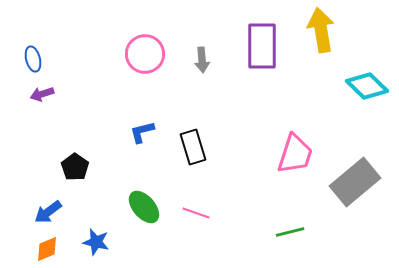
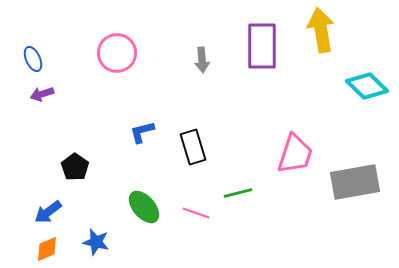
pink circle: moved 28 px left, 1 px up
blue ellipse: rotated 10 degrees counterclockwise
gray rectangle: rotated 30 degrees clockwise
green line: moved 52 px left, 39 px up
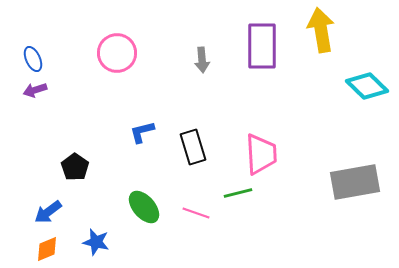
purple arrow: moved 7 px left, 4 px up
pink trapezoid: moved 34 px left; rotated 21 degrees counterclockwise
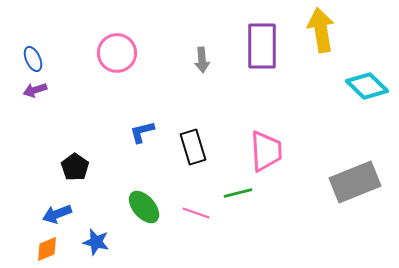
pink trapezoid: moved 5 px right, 3 px up
gray rectangle: rotated 12 degrees counterclockwise
blue arrow: moved 9 px right, 2 px down; rotated 16 degrees clockwise
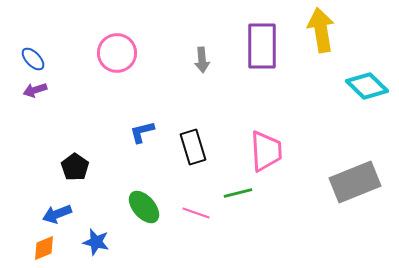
blue ellipse: rotated 20 degrees counterclockwise
orange diamond: moved 3 px left, 1 px up
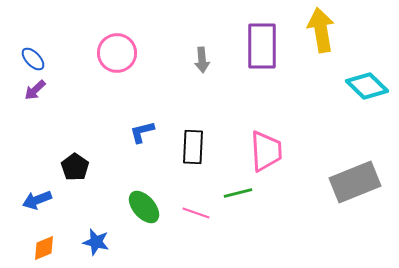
purple arrow: rotated 25 degrees counterclockwise
black rectangle: rotated 20 degrees clockwise
blue arrow: moved 20 px left, 14 px up
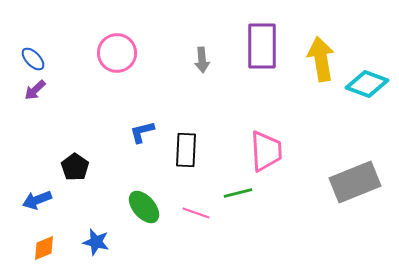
yellow arrow: moved 29 px down
cyan diamond: moved 2 px up; rotated 24 degrees counterclockwise
black rectangle: moved 7 px left, 3 px down
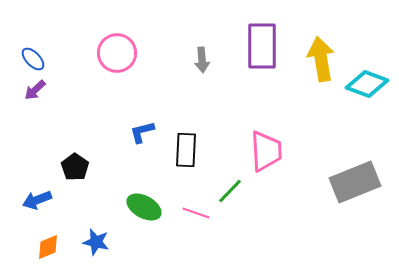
green line: moved 8 px left, 2 px up; rotated 32 degrees counterclockwise
green ellipse: rotated 20 degrees counterclockwise
orange diamond: moved 4 px right, 1 px up
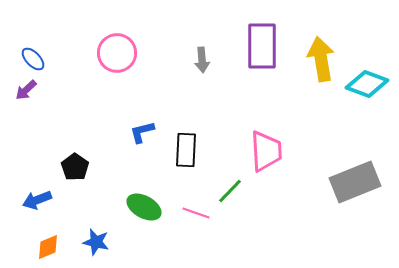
purple arrow: moved 9 px left
